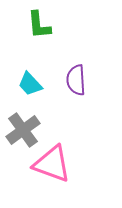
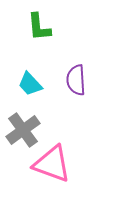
green L-shape: moved 2 px down
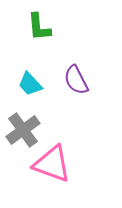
purple semicircle: rotated 24 degrees counterclockwise
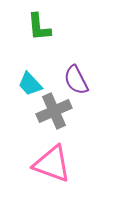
gray cross: moved 31 px right, 19 px up; rotated 12 degrees clockwise
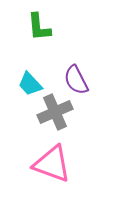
gray cross: moved 1 px right, 1 px down
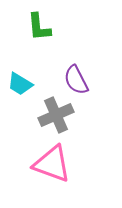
cyan trapezoid: moved 10 px left; rotated 16 degrees counterclockwise
gray cross: moved 1 px right, 3 px down
